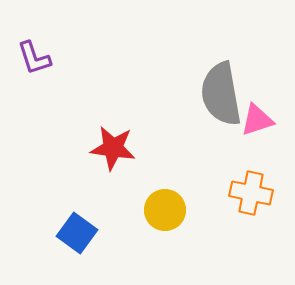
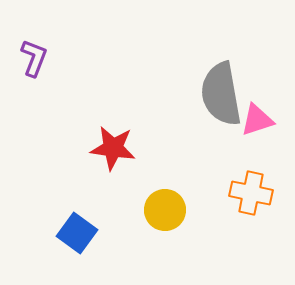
purple L-shape: rotated 141 degrees counterclockwise
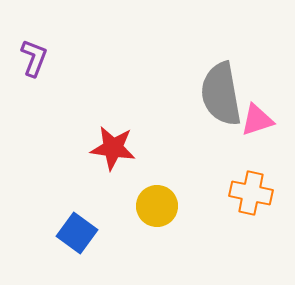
yellow circle: moved 8 px left, 4 px up
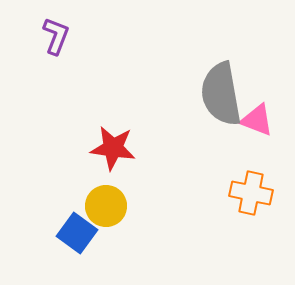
purple L-shape: moved 22 px right, 22 px up
pink triangle: rotated 39 degrees clockwise
yellow circle: moved 51 px left
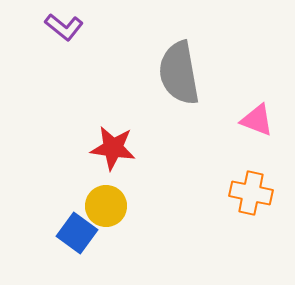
purple L-shape: moved 8 px right, 9 px up; rotated 108 degrees clockwise
gray semicircle: moved 42 px left, 21 px up
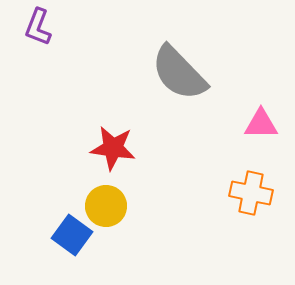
purple L-shape: moved 26 px left; rotated 72 degrees clockwise
gray semicircle: rotated 34 degrees counterclockwise
pink triangle: moved 4 px right, 4 px down; rotated 21 degrees counterclockwise
blue square: moved 5 px left, 2 px down
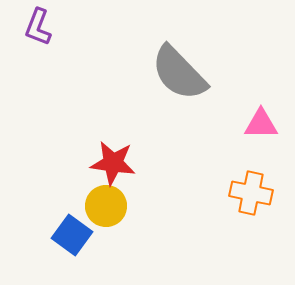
red star: moved 15 px down
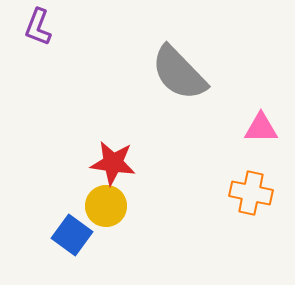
pink triangle: moved 4 px down
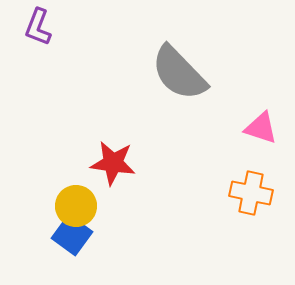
pink triangle: rotated 18 degrees clockwise
yellow circle: moved 30 px left
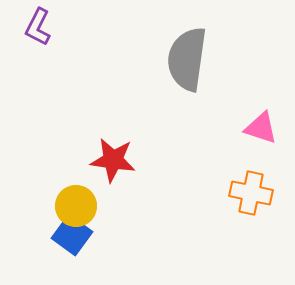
purple L-shape: rotated 6 degrees clockwise
gray semicircle: moved 8 px right, 14 px up; rotated 52 degrees clockwise
red star: moved 3 px up
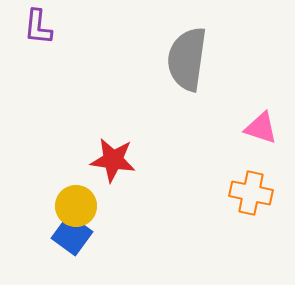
purple L-shape: rotated 21 degrees counterclockwise
